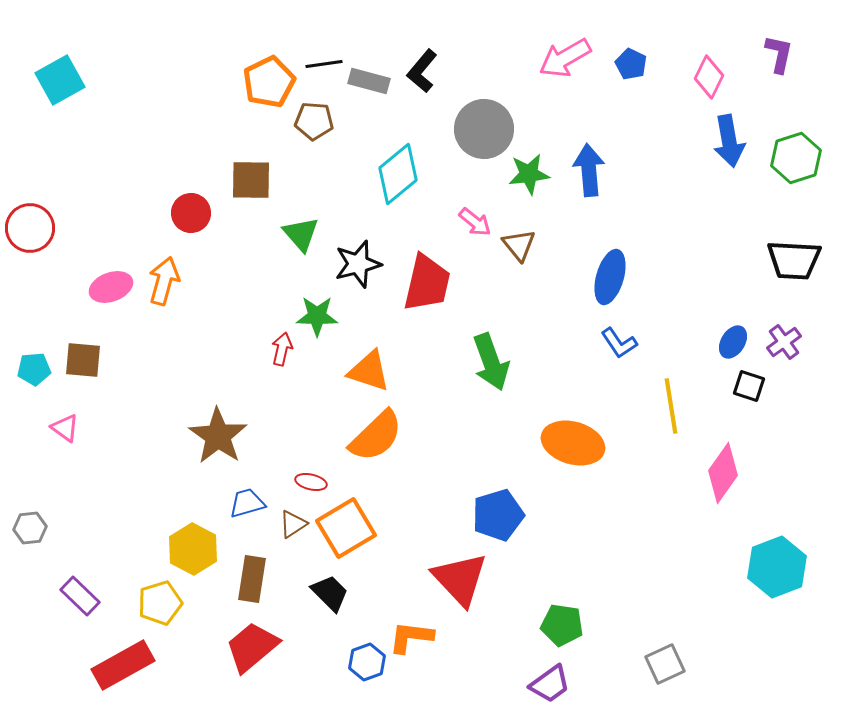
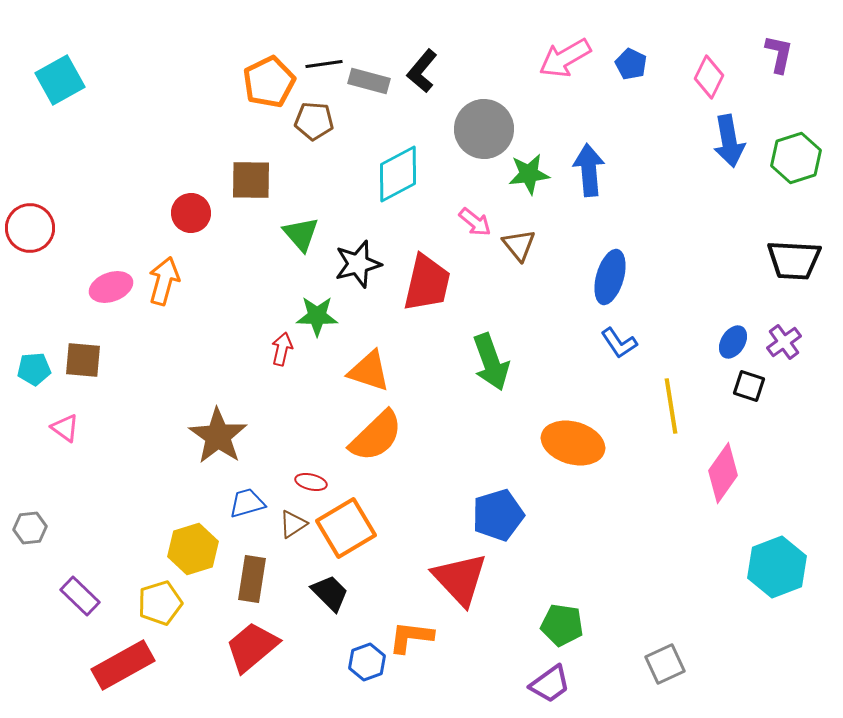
cyan diamond at (398, 174): rotated 12 degrees clockwise
yellow hexagon at (193, 549): rotated 15 degrees clockwise
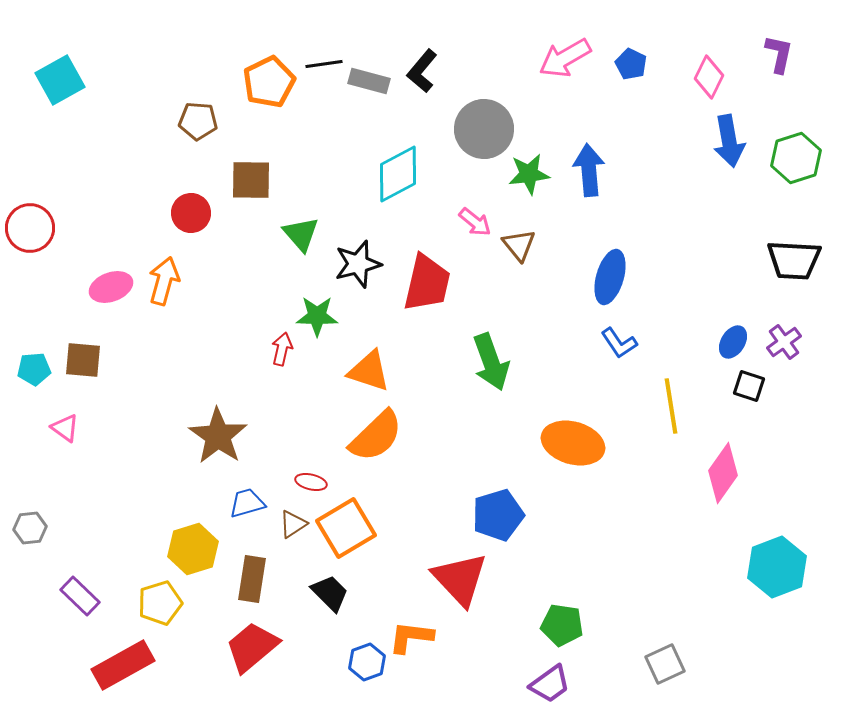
brown pentagon at (314, 121): moved 116 px left
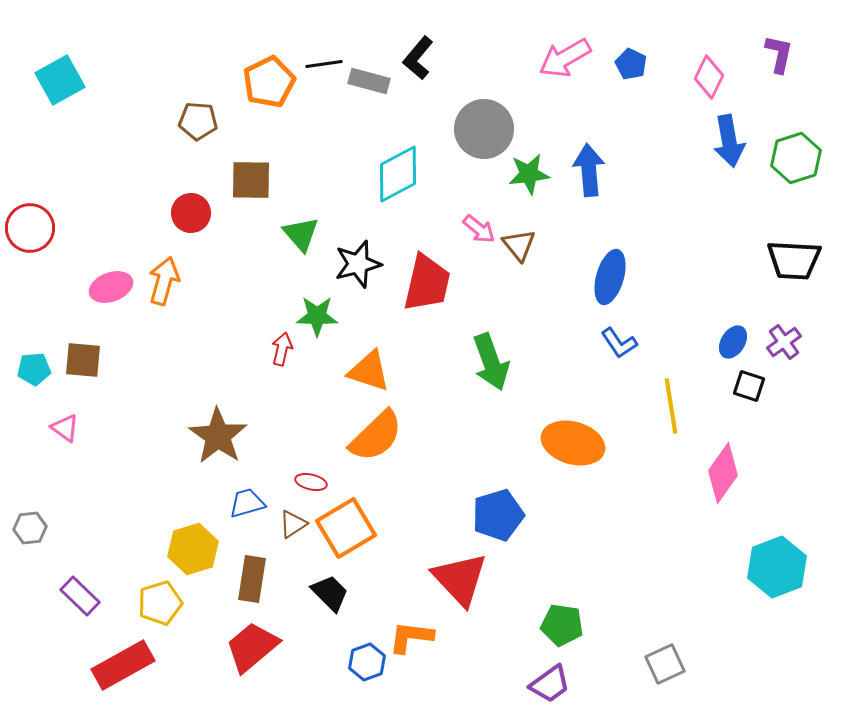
black L-shape at (422, 71): moved 4 px left, 13 px up
pink arrow at (475, 222): moved 4 px right, 7 px down
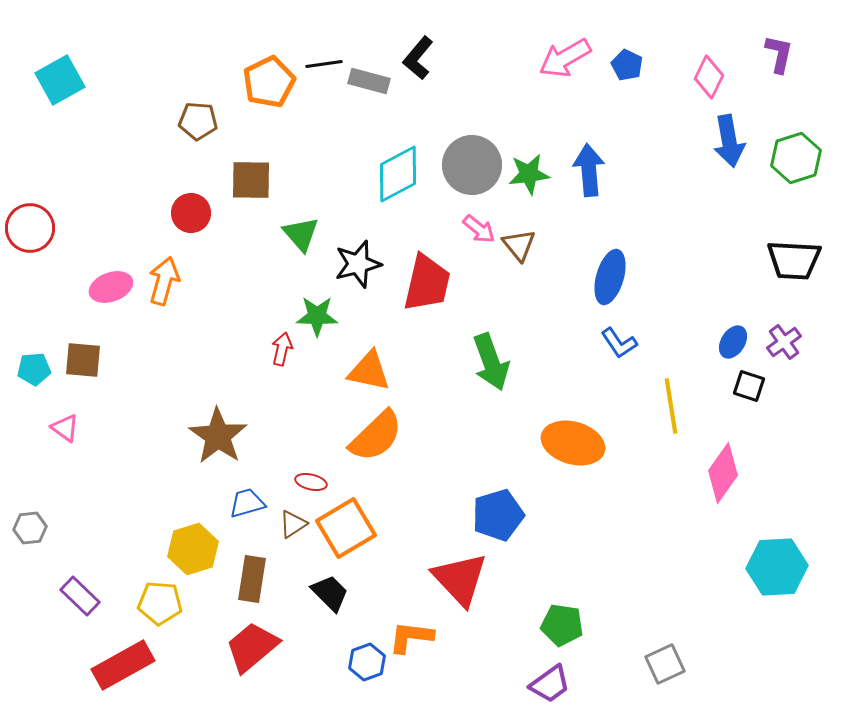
blue pentagon at (631, 64): moved 4 px left, 1 px down
gray circle at (484, 129): moved 12 px left, 36 px down
orange triangle at (369, 371): rotated 6 degrees counterclockwise
cyan hexagon at (777, 567): rotated 18 degrees clockwise
yellow pentagon at (160, 603): rotated 21 degrees clockwise
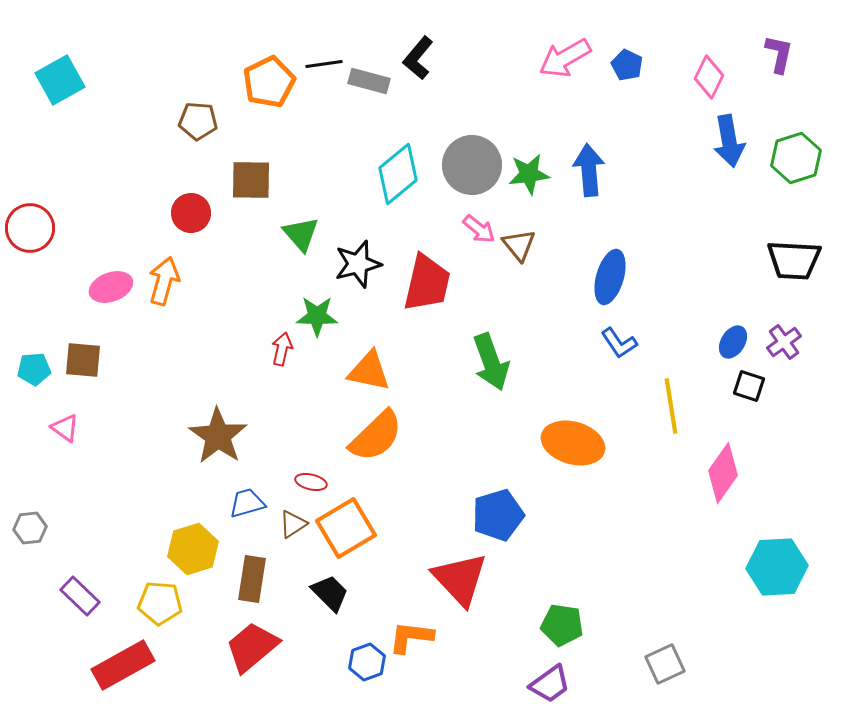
cyan diamond at (398, 174): rotated 12 degrees counterclockwise
